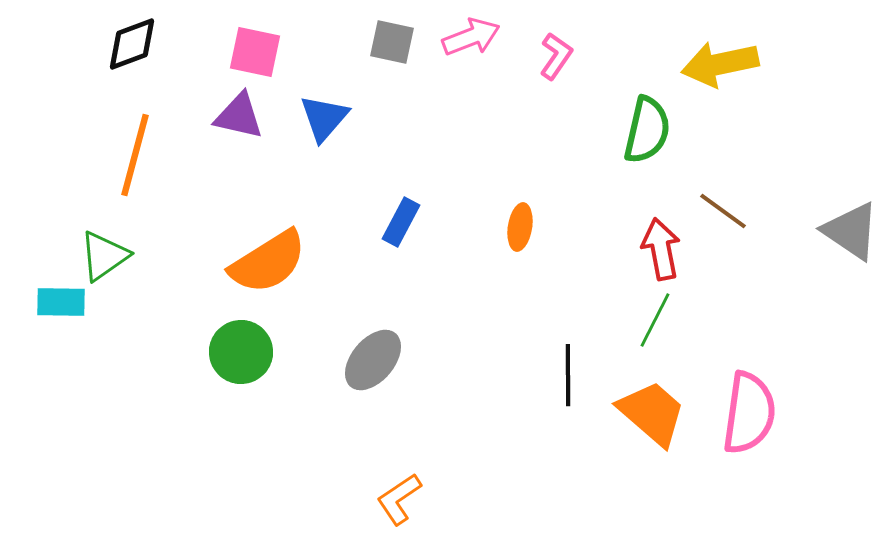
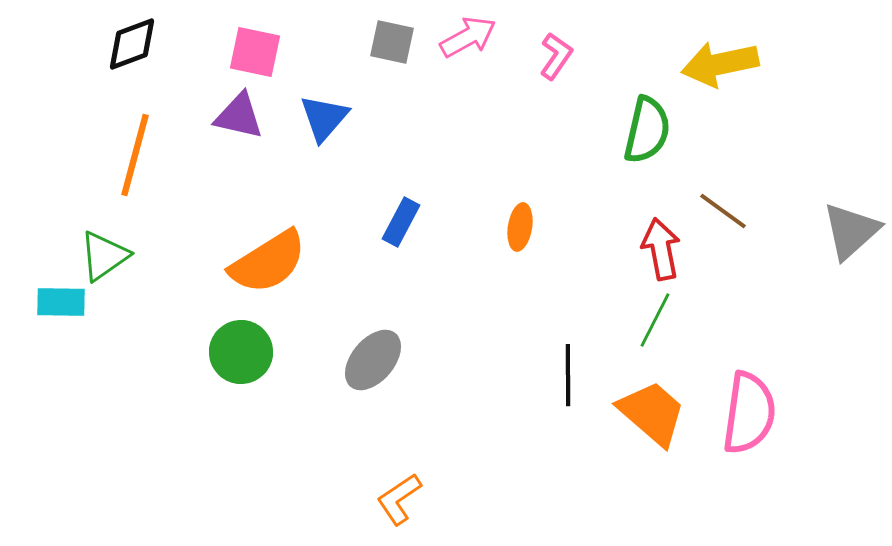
pink arrow: moved 3 px left; rotated 8 degrees counterclockwise
gray triangle: rotated 44 degrees clockwise
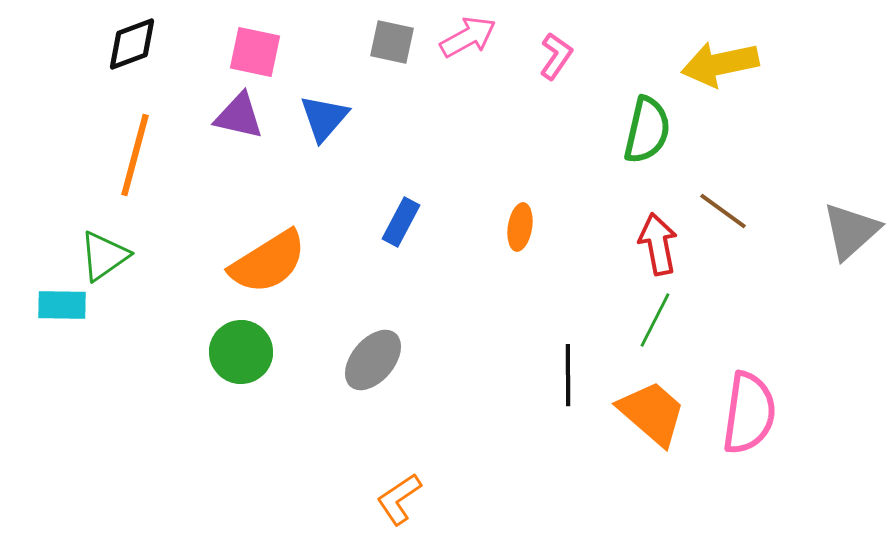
red arrow: moved 3 px left, 5 px up
cyan rectangle: moved 1 px right, 3 px down
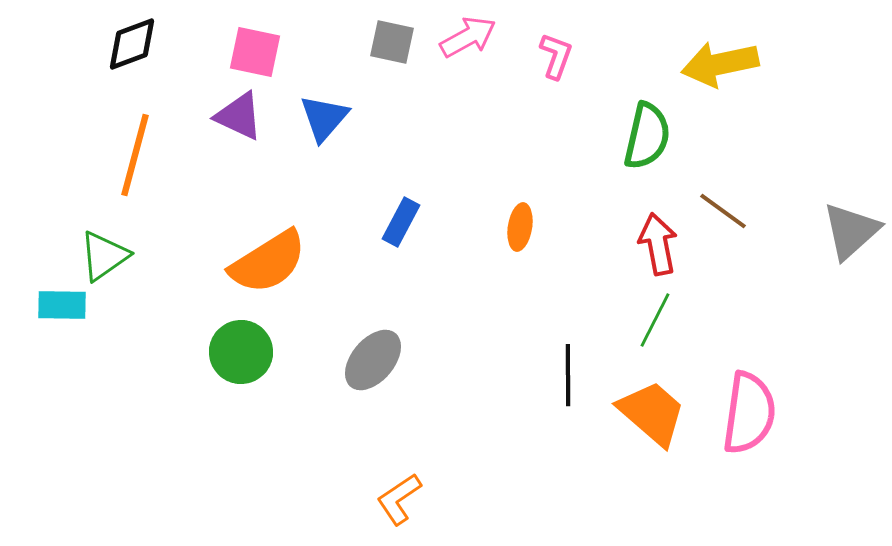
pink L-shape: rotated 15 degrees counterclockwise
purple triangle: rotated 12 degrees clockwise
green semicircle: moved 6 px down
